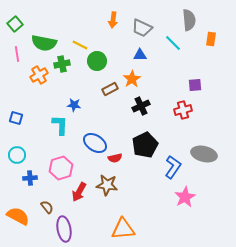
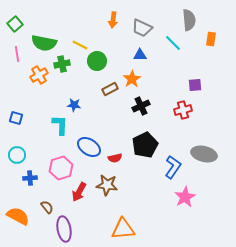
blue ellipse: moved 6 px left, 4 px down
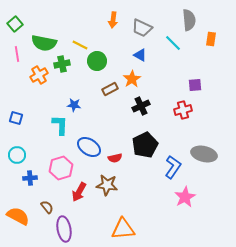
blue triangle: rotated 32 degrees clockwise
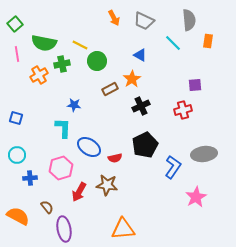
orange arrow: moved 1 px right, 2 px up; rotated 35 degrees counterclockwise
gray trapezoid: moved 2 px right, 7 px up
orange rectangle: moved 3 px left, 2 px down
cyan L-shape: moved 3 px right, 3 px down
gray ellipse: rotated 20 degrees counterclockwise
pink star: moved 11 px right
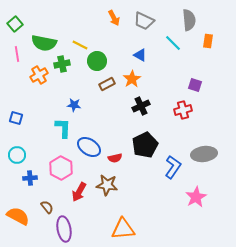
purple square: rotated 24 degrees clockwise
brown rectangle: moved 3 px left, 5 px up
pink hexagon: rotated 15 degrees counterclockwise
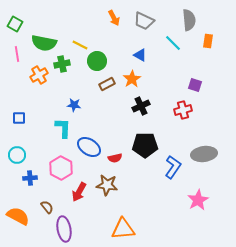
green square: rotated 21 degrees counterclockwise
blue square: moved 3 px right; rotated 16 degrees counterclockwise
black pentagon: rotated 25 degrees clockwise
pink star: moved 2 px right, 3 px down
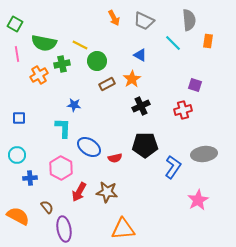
brown star: moved 7 px down
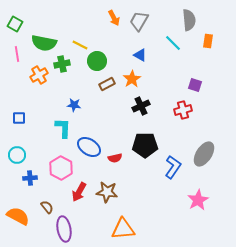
gray trapezoid: moved 5 px left; rotated 95 degrees clockwise
gray ellipse: rotated 50 degrees counterclockwise
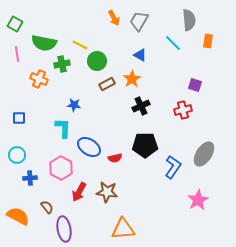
orange cross: moved 4 px down; rotated 36 degrees counterclockwise
